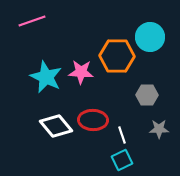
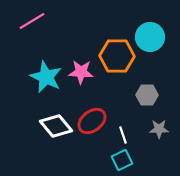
pink line: rotated 12 degrees counterclockwise
red ellipse: moved 1 px left, 1 px down; rotated 40 degrees counterclockwise
white line: moved 1 px right
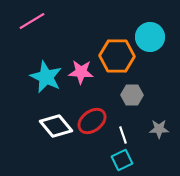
gray hexagon: moved 15 px left
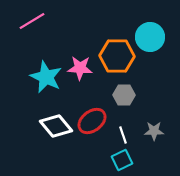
pink star: moved 1 px left, 4 px up
gray hexagon: moved 8 px left
gray star: moved 5 px left, 2 px down
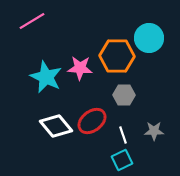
cyan circle: moved 1 px left, 1 px down
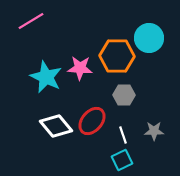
pink line: moved 1 px left
red ellipse: rotated 12 degrees counterclockwise
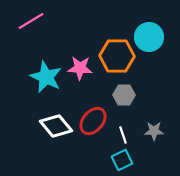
cyan circle: moved 1 px up
red ellipse: moved 1 px right
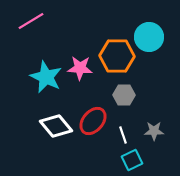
cyan square: moved 10 px right
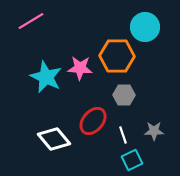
cyan circle: moved 4 px left, 10 px up
white diamond: moved 2 px left, 13 px down
